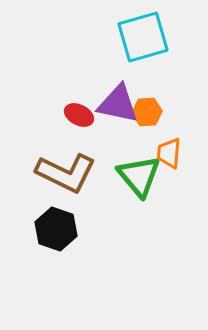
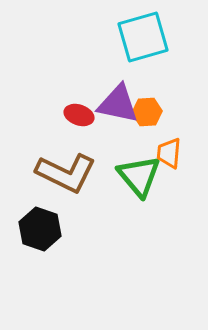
red ellipse: rotated 8 degrees counterclockwise
black hexagon: moved 16 px left
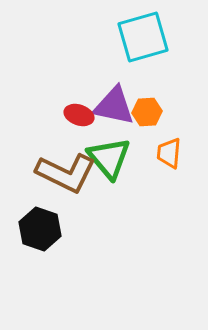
purple triangle: moved 4 px left, 2 px down
green triangle: moved 30 px left, 18 px up
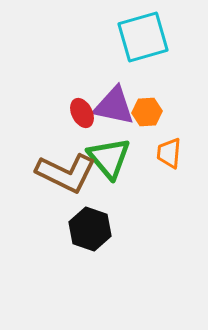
red ellipse: moved 3 px right, 2 px up; rotated 44 degrees clockwise
black hexagon: moved 50 px right
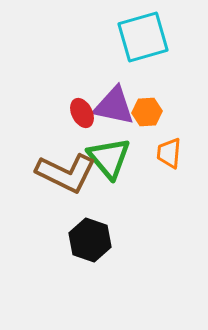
black hexagon: moved 11 px down
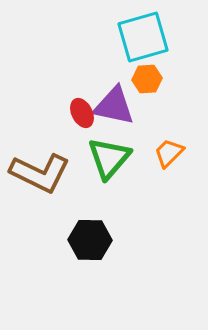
orange hexagon: moved 33 px up
orange trapezoid: rotated 40 degrees clockwise
green triangle: rotated 21 degrees clockwise
brown L-shape: moved 26 px left
black hexagon: rotated 18 degrees counterclockwise
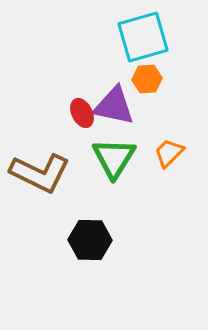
green triangle: moved 5 px right; rotated 9 degrees counterclockwise
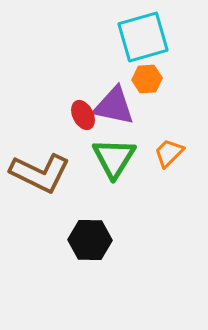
red ellipse: moved 1 px right, 2 px down
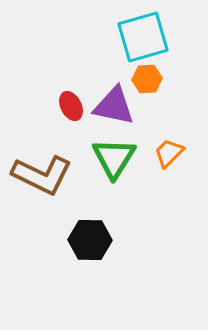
red ellipse: moved 12 px left, 9 px up
brown L-shape: moved 2 px right, 2 px down
